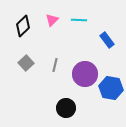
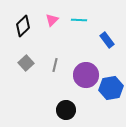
purple circle: moved 1 px right, 1 px down
blue hexagon: rotated 20 degrees counterclockwise
black circle: moved 2 px down
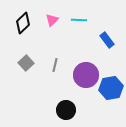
black diamond: moved 3 px up
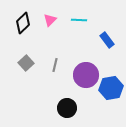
pink triangle: moved 2 px left
black circle: moved 1 px right, 2 px up
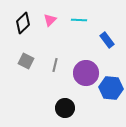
gray square: moved 2 px up; rotated 21 degrees counterclockwise
purple circle: moved 2 px up
blue hexagon: rotated 15 degrees clockwise
black circle: moved 2 px left
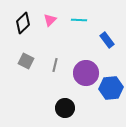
blue hexagon: rotated 10 degrees counterclockwise
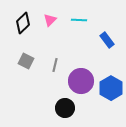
purple circle: moved 5 px left, 8 px down
blue hexagon: rotated 25 degrees counterclockwise
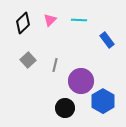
gray square: moved 2 px right, 1 px up; rotated 21 degrees clockwise
blue hexagon: moved 8 px left, 13 px down
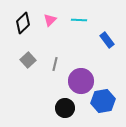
gray line: moved 1 px up
blue hexagon: rotated 20 degrees clockwise
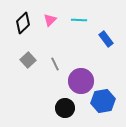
blue rectangle: moved 1 px left, 1 px up
gray line: rotated 40 degrees counterclockwise
